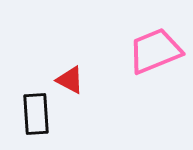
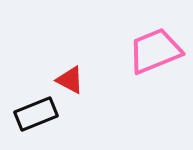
black rectangle: rotated 72 degrees clockwise
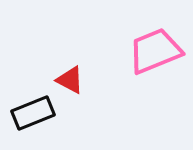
black rectangle: moved 3 px left, 1 px up
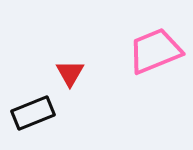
red triangle: moved 7 px up; rotated 32 degrees clockwise
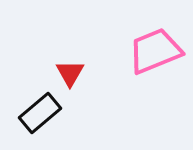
black rectangle: moved 7 px right; rotated 18 degrees counterclockwise
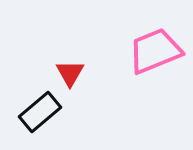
black rectangle: moved 1 px up
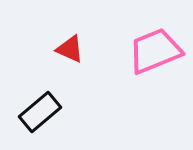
red triangle: moved 24 px up; rotated 36 degrees counterclockwise
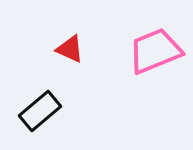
black rectangle: moved 1 px up
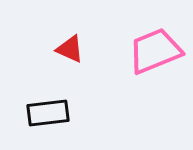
black rectangle: moved 8 px right, 2 px down; rotated 33 degrees clockwise
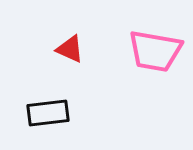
pink trapezoid: rotated 148 degrees counterclockwise
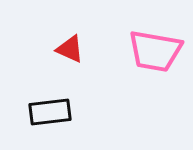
black rectangle: moved 2 px right, 1 px up
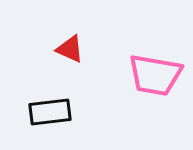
pink trapezoid: moved 24 px down
